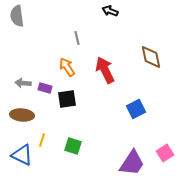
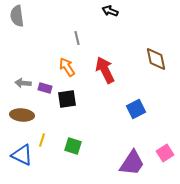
brown diamond: moved 5 px right, 2 px down
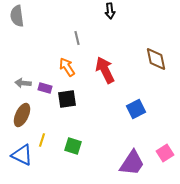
black arrow: rotated 119 degrees counterclockwise
brown ellipse: rotated 70 degrees counterclockwise
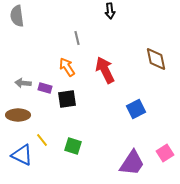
brown ellipse: moved 4 px left; rotated 65 degrees clockwise
yellow line: rotated 56 degrees counterclockwise
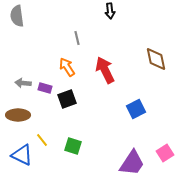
black square: rotated 12 degrees counterclockwise
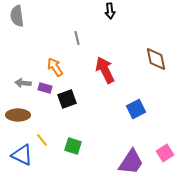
orange arrow: moved 12 px left
purple trapezoid: moved 1 px left, 1 px up
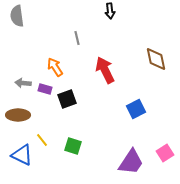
purple rectangle: moved 1 px down
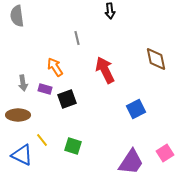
gray arrow: rotated 105 degrees counterclockwise
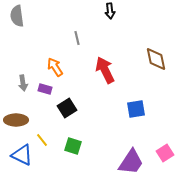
black square: moved 9 px down; rotated 12 degrees counterclockwise
blue square: rotated 18 degrees clockwise
brown ellipse: moved 2 px left, 5 px down
